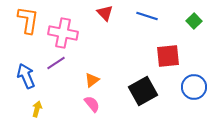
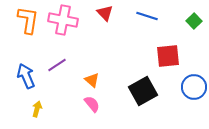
pink cross: moved 13 px up
purple line: moved 1 px right, 2 px down
orange triangle: rotated 42 degrees counterclockwise
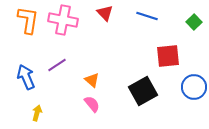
green square: moved 1 px down
blue arrow: moved 1 px down
yellow arrow: moved 4 px down
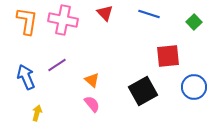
blue line: moved 2 px right, 2 px up
orange L-shape: moved 1 px left, 1 px down
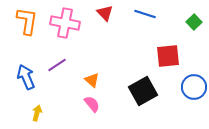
blue line: moved 4 px left
pink cross: moved 2 px right, 3 px down
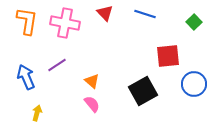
orange triangle: moved 1 px down
blue circle: moved 3 px up
